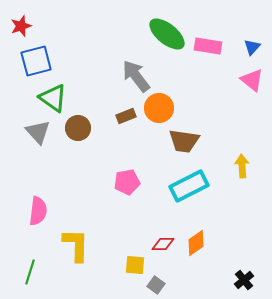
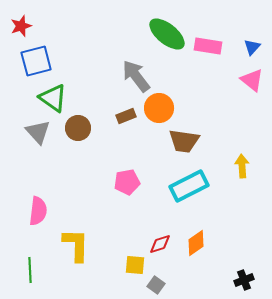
red diamond: moved 3 px left; rotated 15 degrees counterclockwise
green line: moved 2 px up; rotated 20 degrees counterclockwise
black cross: rotated 18 degrees clockwise
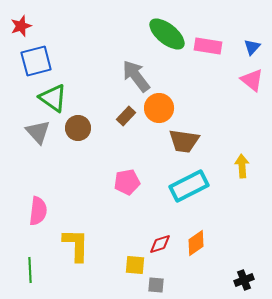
brown rectangle: rotated 24 degrees counterclockwise
gray square: rotated 30 degrees counterclockwise
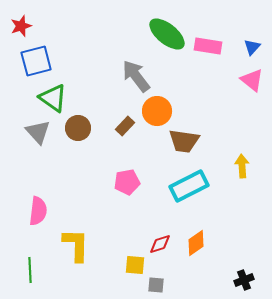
orange circle: moved 2 px left, 3 px down
brown rectangle: moved 1 px left, 10 px down
